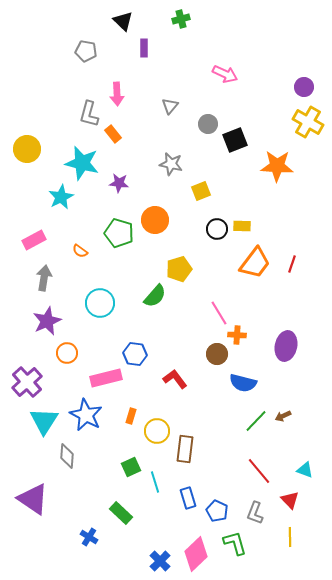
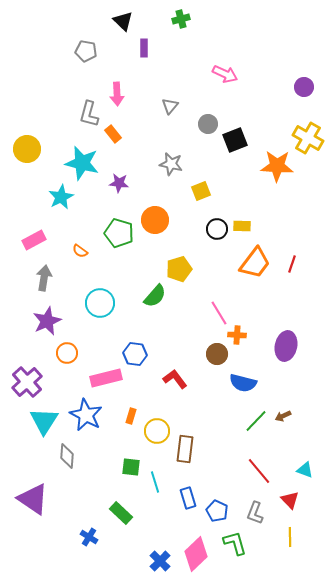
yellow cross at (308, 122): moved 16 px down
green square at (131, 467): rotated 30 degrees clockwise
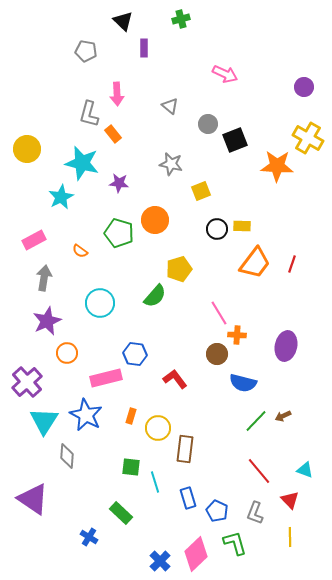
gray triangle at (170, 106): rotated 30 degrees counterclockwise
yellow circle at (157, 431): moved 1 px right, 3 px up
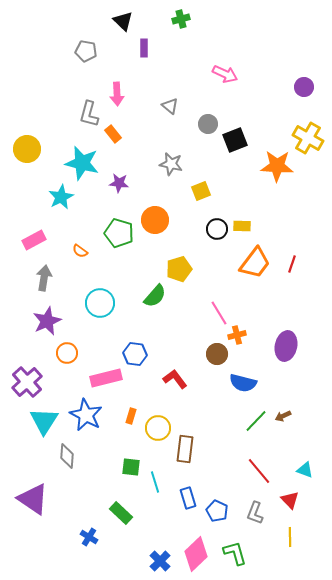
orange cross at (237, 335): rotated 18 degrees counterclockwise
green L-shape at (235, 543): moved 10 px down
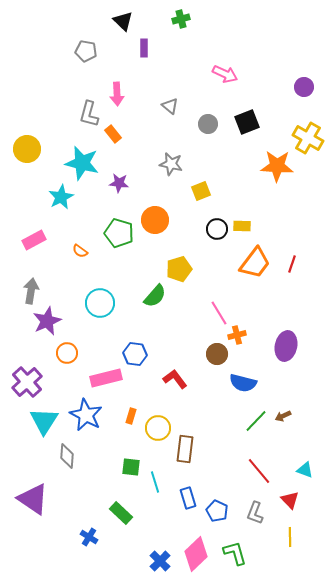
black square at (235, 140): moved 12 px right, 18 px up
gray arrow at (44, 278): moved 13 px left, 13 px down
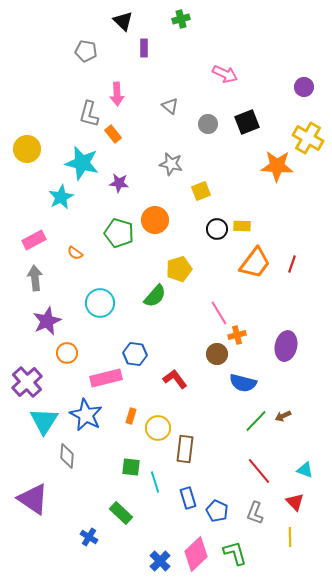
orange semicircle at (80, 251): moved 5 px left, 2 px down
gray arrow at (31, 291): moved 4 px right, 13 px up; rotated 15 degrees counterclockwise
red triangle at (290, 500): moved 5 px right, 2 px down
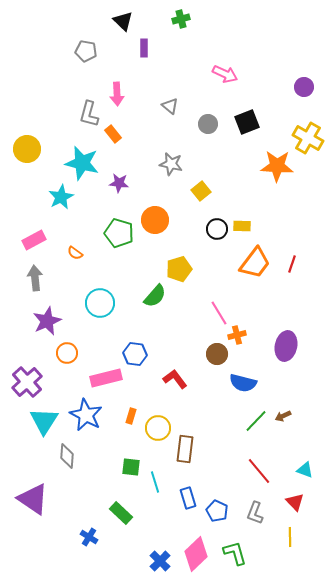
yellow square at (201, 191): rotated 18 degrees counterclockwise
